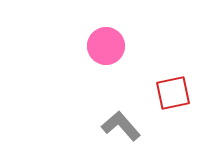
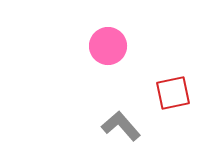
pink circle: moved 2 px right
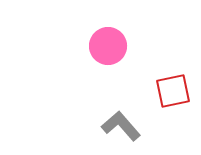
red square: moved 2 px up
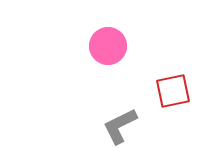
gray L-shape: moved 1 px left; rotated 75 degrees counterclockwise
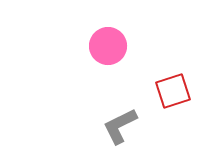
red square: rotated 6 degrees counterclockwise
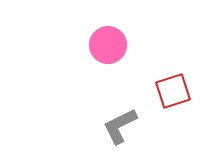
pink circle: moved 1 px up
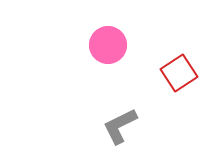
red square: moved 6 px right, 18 px up; rotated 15 degrees counterclockwise
